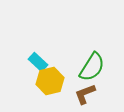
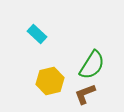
cyan rectangle: moved 1 px left, 28 px up
green semicircle: moved 2 px up
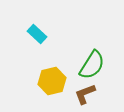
yellow hexagon: moved 2 px right
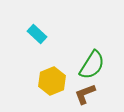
yellow hexagon: rotated 8 degrees counterclockwise
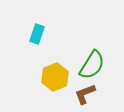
cyan rectangle: rotated 66 degrees clockwise
yellow hexagon: moved 3 px right, 4 px up
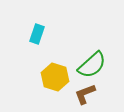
green semicircle: rotated 16 degrees clockwise
yellow hexagon: rotated 20 degrees counterclockwise
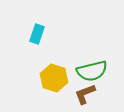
green semicircle: moved 6 px down; rotated 28 degrees clockwise
yellow hexagon: moved 1 px left, 1 px down
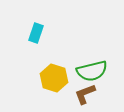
cyan rectangle: moved 1 px left, 1 px up
